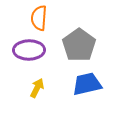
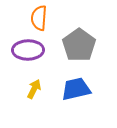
purple ellipse: moved 1 px left
blue trapezoid: moved 11 px left, 5 px down
yellow arrow: moved 3 px left, 1 px down
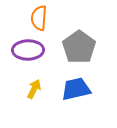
gray pentagon: moved 2 px down
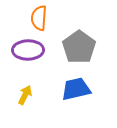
yellow arrow: moved 9 px left, 6 px down
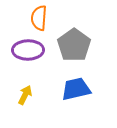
gray pentagon: moved 5 px left, 2 px up
